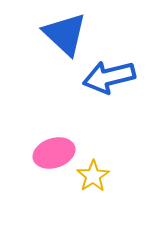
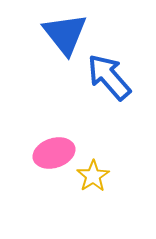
blue triangle: rotated 9 degrees clockwise
blue arrow: rotated 63 degrees clockwise
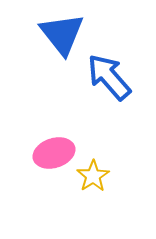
blue triangle: moved 3 px left
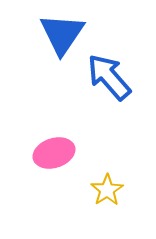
blue triangle: rotated 12 degrees clockwise
yellow star: moved 14 px right, 14 px down
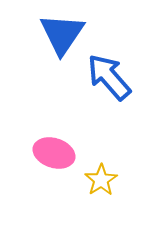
pink ellipse: rotated 36 degrees clockwise
yellow star: moved 6 px left, 10 px up
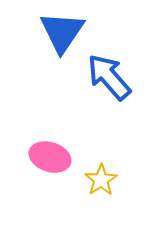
blue triangle: moved 2 px up
pink ellipse: moved 4 px left, 4 px down
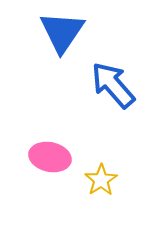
blue arrow: moved 4 px right, 8 px down
pink ellipse: rotated 6 degrees counterclockwise
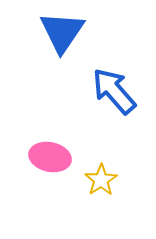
blue arrow: moved 1 px right, 6 px down
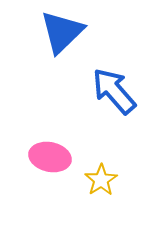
blue triangle: rotated 12 degrees clockwise
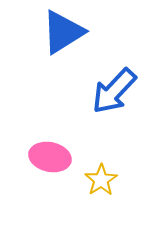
blue triangle: moved 1 px right; rotated 12 degrees clockwise
blue arrow: rotated 96 degrees counterclockwise
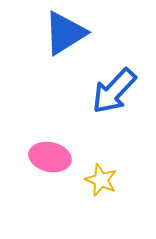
blue triangle: moved 2 px right, 1 px down
yellow star: rotated 16 degrees counterclockwise
